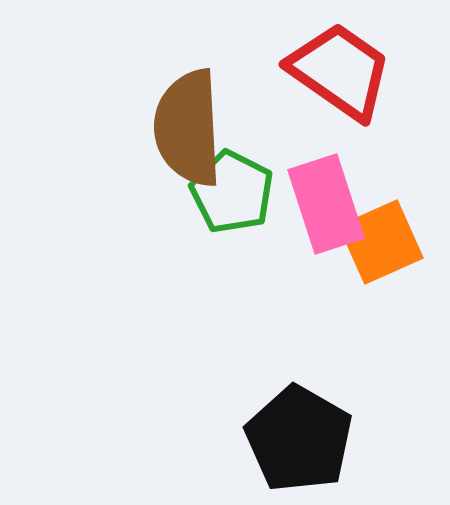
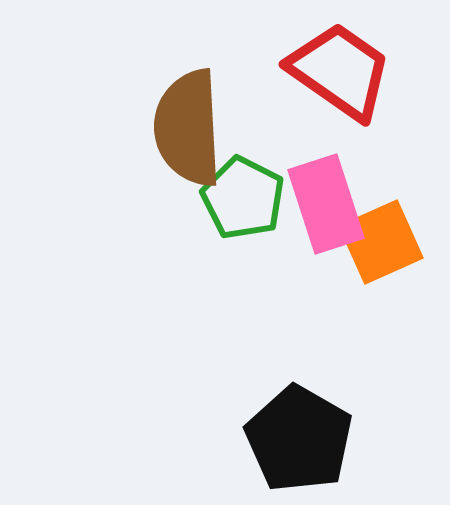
green pentagon: moved 11 px right, 6 px down
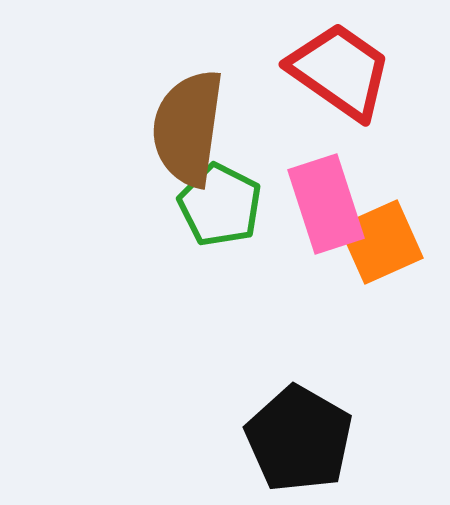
brown semicircle: rotated 11 degrees clockwise
green pentagon: moved 23 px left, 7 px down
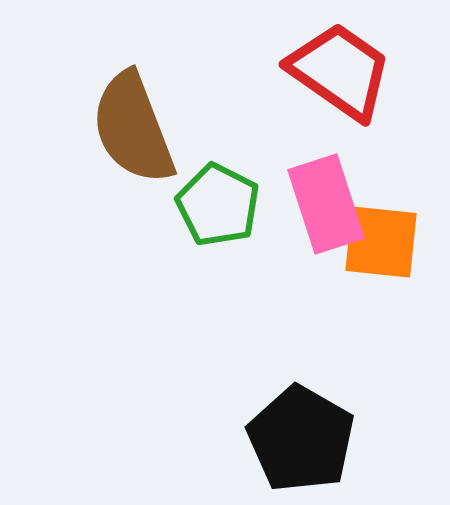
brown semicircle: moved 55 px left; rotated 29 degrees counterclockwise
green pentagon: moved 2 px left
orange square: rotated 30 degrees clockwise
black pentagon: moved 2 px right
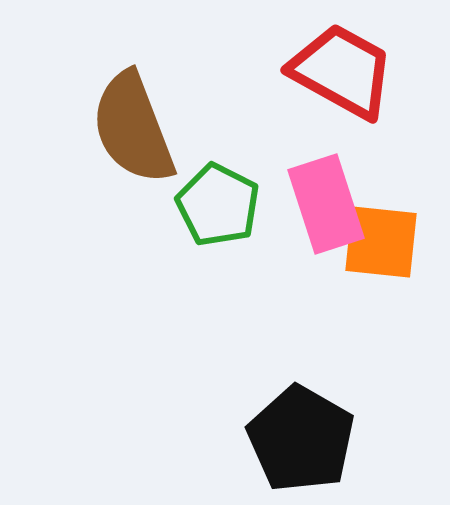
red trapezoid: moved 2 px right; rotated 6 degrees counterclockwise
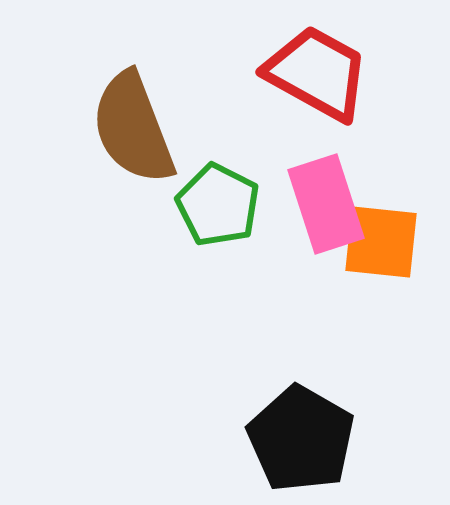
red trapezoid: moved 25 px left, 2 px down
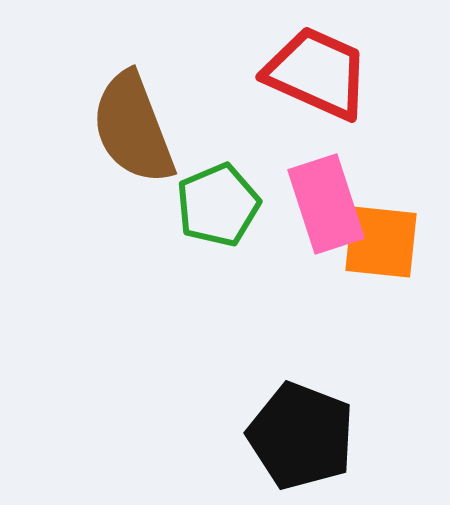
red trapezoid: rotated 5 degrees counterclockwise
green pentagon: rotated 22 degrees clockwise
black pentagon: moved 3 px up; rotated 9 degrees counterclockwise
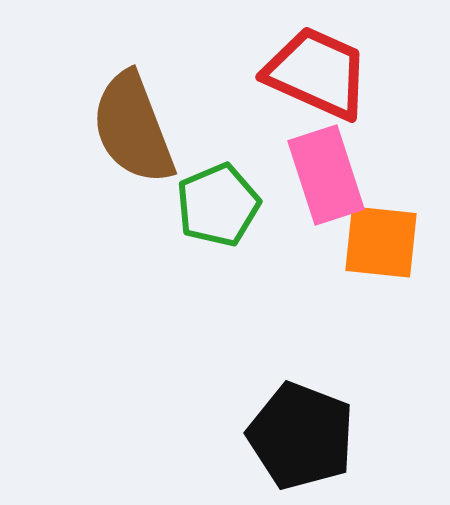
pink rectangle: moved 29 px up
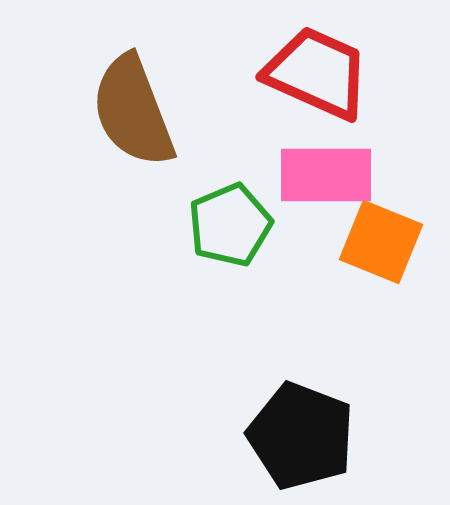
brown semicircle: moved 17 px up
pink rectangle: rotated 72 degrees counterclockwise
green pentagon: moved 12 px right, 20 px down
orange square: rotated 16 degrees clockwise
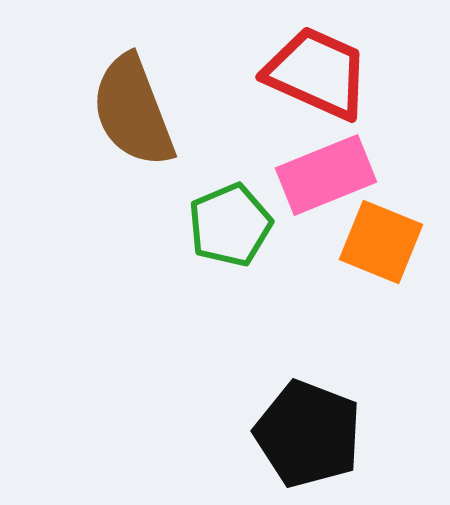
pink rectangle: rotated 22 degrees counterclockwise
black pentagon: moved 7 px right, 2 px up
